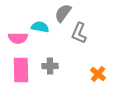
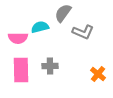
cyan semicircle: rotated 24 degrees counterclockwise
gray L-shape: moved 4 px right, 1 px up; rotated 90 degrees counterclockwise
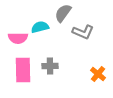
pink rectangle: moved 2 px right
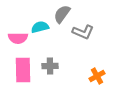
gray semicircle: moved 1 px left, 1 px down
orange cross: moved 1 px left, 2 px down; rotated 21 degrees clockwise
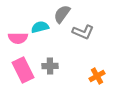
pink rectangle: rotated 25 degrees counterclockwise
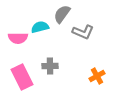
pink rectangle: moved 1 px left, 7 px down
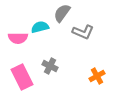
gray semicircle: moved 1 px up
gray cross: rotated 28 degrees clockwise
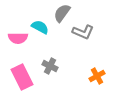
cyan semicircle: rotated 42 degrees clockwise
